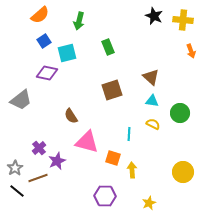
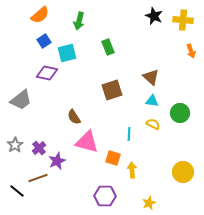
brown semicircle: moved 3 px right, 1 px down
gray star: moved 23 px up
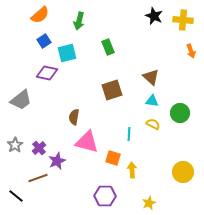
brown semicircle: rotated 42 degrees clockwise
black line: moved 1 px left, 5 px down
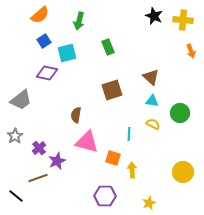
brown semicircle: moved 2 px right, 2 px up
gray star: moved 9 px up
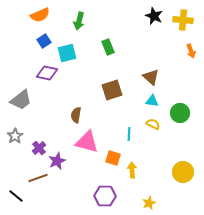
orange semicircle: rotated 18 degrees clockwise
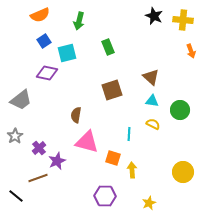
green circle: moved 3 px up
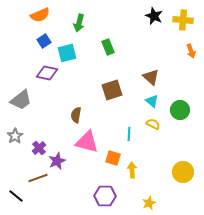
green arrow: moved 2 px down
cyan triangle: rotated 32 degrees clockwise
